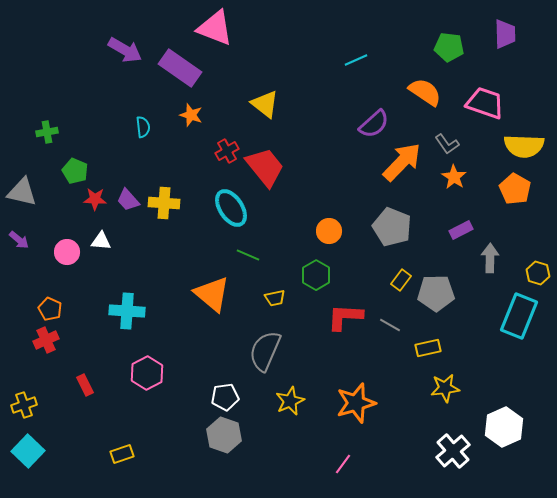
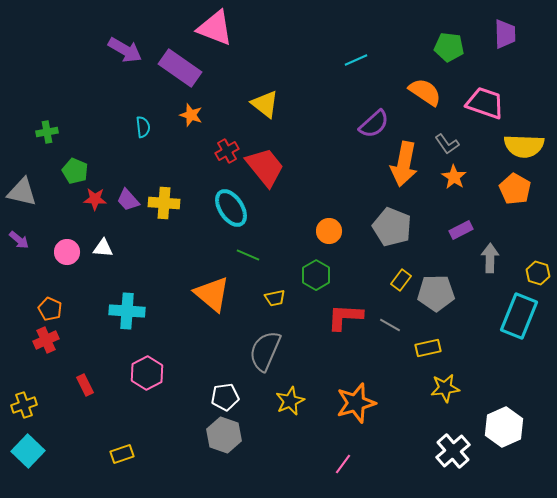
orange arrow at (402, 162): moved 2 px right, 2 px down; rotated 147 degrees clockwise
white triangle at (101, 241): moved 2 px right, 7 px down
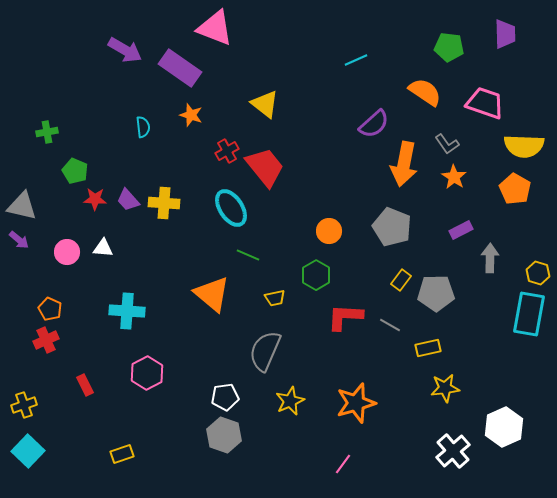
gray triangle at (22, 192): moved 14 px down
cyan rectangle at (519, 316): moved 10 px right, 2 px up; rotated 12 degrees counterclockwise
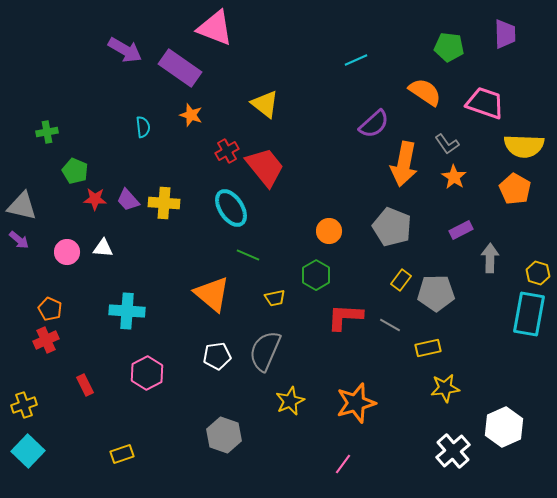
white pentagon at (225, 397): moved 8 px left, 41 px up
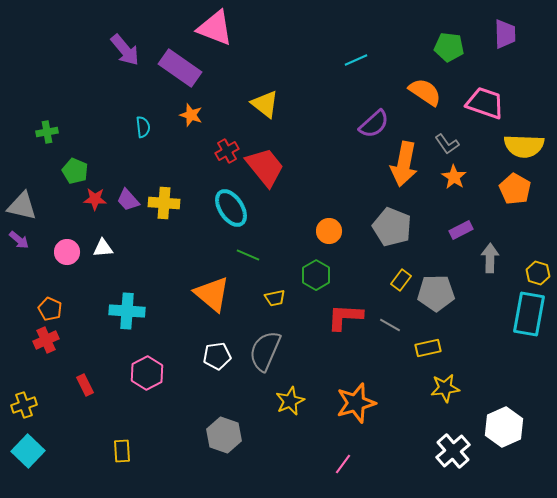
purple arrow at (125, 50): rotated 20 degrees clockwise
white triangle at (103, 248): rotated 10 degrees counterclockwise
yellow rectangle at (122, 454): moved 3 px up; rotated 75 degrees counterclockwise
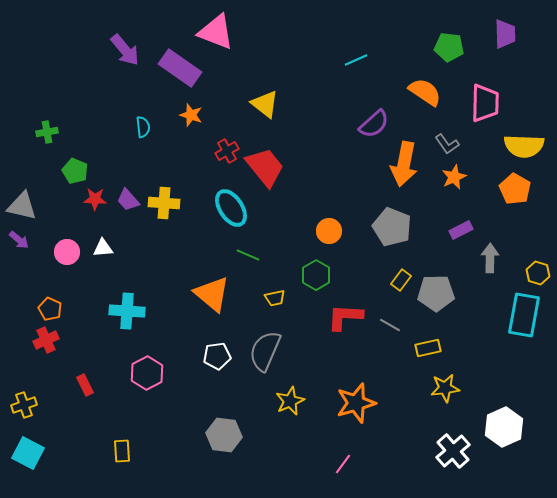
pink triangle at (215, 28): moved 1 px right, 4 px down
pink trapezoid at (485, 103): rotated 72 degrees clockwise
orange star at (454, 177): rotated 15 degrees clockwise
cyan rectangle at (529, 314): moved 5 px left, 1 px down
gray hexagon at (224, 435): rotated 12 degrees counterclockwise
cyan square at (28, 451): moved 2 px down; rotated 16 degrees counterclockwise
